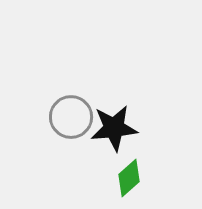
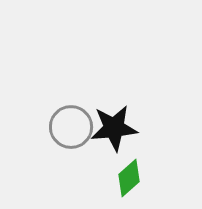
gray circle: moved 10 px down
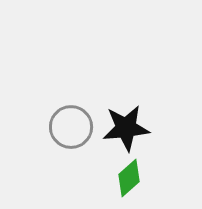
black star: moved 12 px right
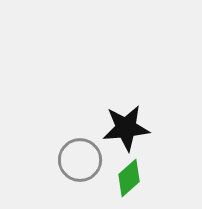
gray circle: moved 9 px right, 33 px down
